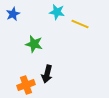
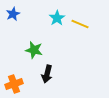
cyan star: moved 6 px down; rotated 28 degrees clockwise
green star: moved 6 px down
orange cross: moved 12 px left, 1 px up
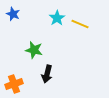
blue star: rotated 24 degrees counterclockwise
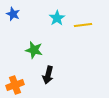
yellow line: moved 3 px right, 1 px down; rotated 30 degrees counterclockwise
black arrow: moved 1 px right, 1 px down
orange cross: moved 1 px right, 1 px down
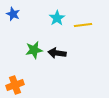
green star: rotated 24 degrees counterclockwise
black arrow: moved 9 px right, 22 px up; rotated 84 degrees clockwise
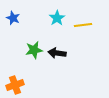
blue star: moved 4 px down
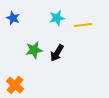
cyan star: rotated 21 degrees clockwise
black arrow: rotated 66 degrees counterclockwise
orange cross: rotated 30 degrees counterclockwise
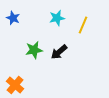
yellow line: rotated 60 degrees counterclockwise
black arrow: moved 2 px right, 1 px up; rotated 18 degrees clockwise
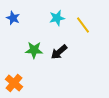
yellow line: rotated 60 degrees counterclockwise
green star: rotated 12 degrees clockwise
orange cross: moved 1 px left, 2 px up
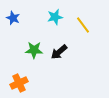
cyan star: moved 2 px left, 1 px up
orange cross: moved 5 px right; rotated 24 degrees clockwise
